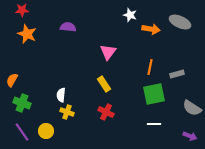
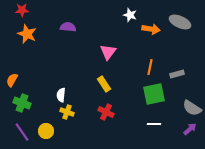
purple arrow: moved 7 px up; rotated 64 degrees counterclockwise
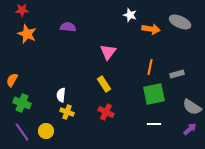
gray semicircle: moved 1 px up
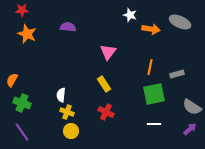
yellow circle: moved 25 px right
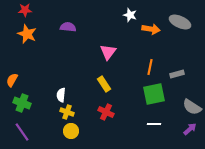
red star: moved 3 px right
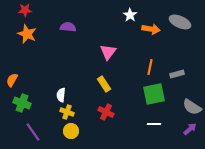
white star: rotated 16 degrees clockwise
purple line: moved 11 px right
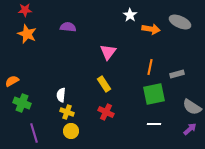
orange semicircle: moved 1 px down; rotated 32 degrees clockwise
purple line: moved 1 px right, 1 px down; rotated 18 degrees clockwise
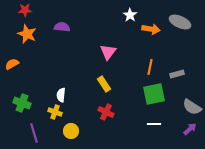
purple semicircle: moved 6 px left
orange semicircle: moved 17 px up
yellow cross: moved 12 px left
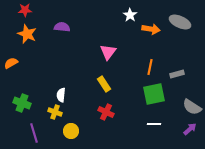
orange semicircle: moved 1 px left, 1 px up
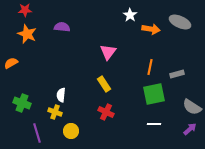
purple line: moved 3 px right
